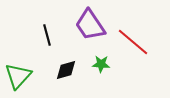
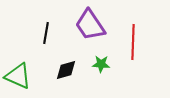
black line: moved 1 px left, 2 px up; rotated 25 degrees clockwise
red line: rotated 52 degrees clockwise
green triangle: rotated 48 degrees counterclockwise
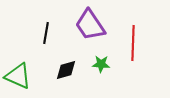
red line: moved 1 px down
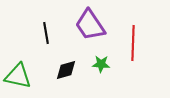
black line: rotated 20 degrees counterclockwise
green triangle: rotated 12 degrees counterclockwise
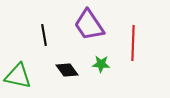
purple trapezoid: moved 1 px left
black line: moved 2 px left, 2 px down
black diamond: moved 1 px right; rotated 70 degrees clockwise
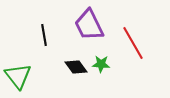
purple trapezoid: rotated 8 degrees clockwise
red line: rotated 32 degrees counterclockwise
black diamond: moved 9 px right, 3 px up
green triangle: rotated 40 degrees clockwise
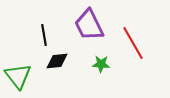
black diamond: moved 19 px left, 6 px up; rotated 60 degrees counterclockwise
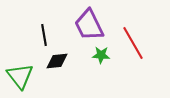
green star: moved 9 px up
green triangle: moved 2 px right
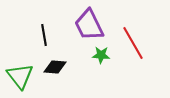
black diamond: moved 2 px left, 6 px down; rotated 10 degrees clockwise
